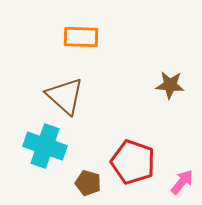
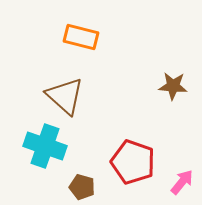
orange rectangle: rotated 12 degrees clockwise
brown star: moved 3 px right, 1 px down
brown pentagon: moved 6 px left, 4 px down
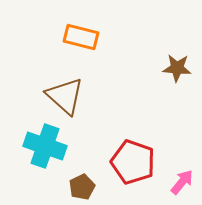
brown star: moved 4 px right, 18 px up
brown pentagon: rotated 30 degrees clockwise
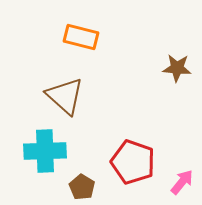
cyan cross: moved 5 px down; rotated 21 degrees counterclockwise
brown pentagon: rotated 15 degrees counterclockwise
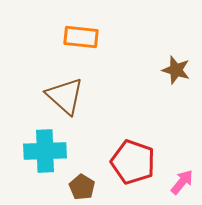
orange rectangle: rotated 8 degrees counterclockwise
brown star: moved 1 px left, 2 px down; rotated 12 degrees clockwise
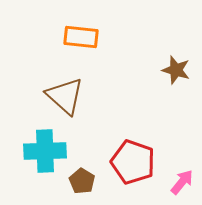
brown pentagon: moved 6 px up
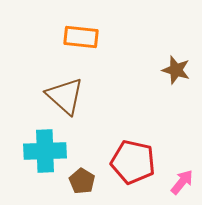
red pentagon: rotated 6 degrees counterclockwise
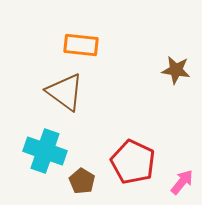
orange rectangle: moved 8 px down
brown star: rotated 8 degrees counterclockwise
brown triangle: moved 4 px up; rotated 6 degrees counterclockwise
cyan cross: rotated 21 degrees clockwise
red pentagon: rotated 12 degrees clockwise
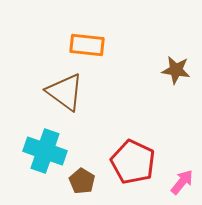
orange rectangle: moved 6 px right
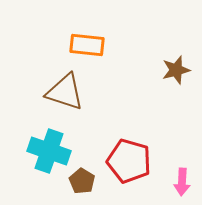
brown star: rotated 24 degrees counterclockwise
brown triangle: rotated 18 degrees counterclockwise
cyan cross: moved 4 px right
red pentagon: moved 4 px left, 1 px up; rotated 9 degrees counterclockwise
pink arrow: rotated 144 degrees clockwise
